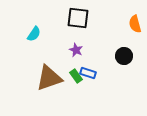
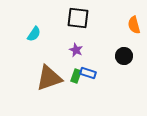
orange semicircle: moved 1 px left, 1 px down
green rectangle: rotated 56 degrees clockwise
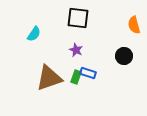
green rectangle: moved 1 px down
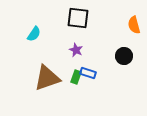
brown triangle: moved 2 px left
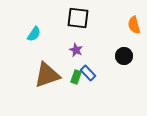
blue rectangle: rotated 28 degrees clockwise
brown triangle: moved 3 px up
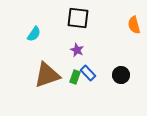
purple star: moved 1 px right
black circle: moved 3 px left, 19 px down
green rectangle: moved 1 px left
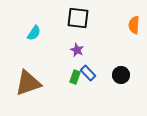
orange semicircle: rotated 18 degrees clockwise
cyan semicircle: moved 1 px up
brown triangle: moved 19 px left, 8 px down
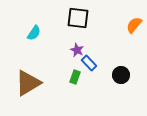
orange semicircle: rotated 36 degrees clockwise
blue rectangle: moved 1 px right, 10 px up
brown triangle: rotated 12 degrees counterclockwise
